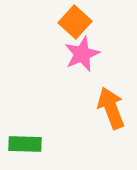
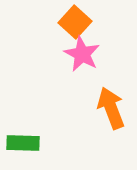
pink star: rotated 21 degrees counterclockwise
green rectangle: moved 2 px left, 1 px up
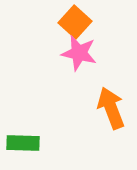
pink star: moved 3 px left, 1 px up; rotated 15 degrees counterclockwise
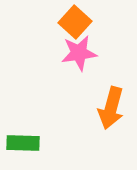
pink star: rotated 21 degrees counterclockwise
orange arrow: rotated 144 degrees counterclockwise
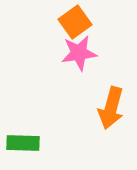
orange square: rotated 12 degrees clockwise
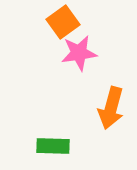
orange square: moved 12 px left
green rectangle: moved 30 px right, 3 px down
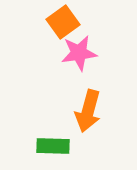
orange arrow: moved 23 px left, 3 px down
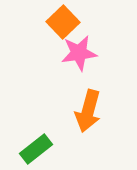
orange square: rotated 8 degrees counterclockwise
green rectangle: moved 17 px left, 3 px down; rotated 40 degrees counterclockwise
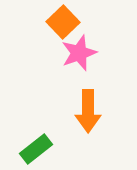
pink star: rotated 12 degrees counterclockwise
orange arrow: rotated 15 degrees counterclockwise
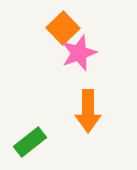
orange square: moved 6 px down
green rectangle: moved 6 px left, 7 px up
